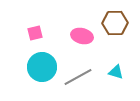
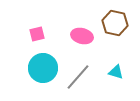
brown hexagon: rotated 15 degrees clockwise
pink square: moved 2 px right, 1 px down
cyan circle: moved 1 px right, 1 px down
gray line: rotated 20 degrees counterclockwise
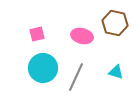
gray line: moved 2 px left; rotated 16 degrees counterclockwise
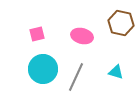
brown hexagon: moved 6 px right
cyan circle: moved 1 px down
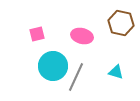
cyan circle: moved 10 px right, 3 px up
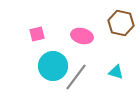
gray line: rotated 12 degrees clockwise
